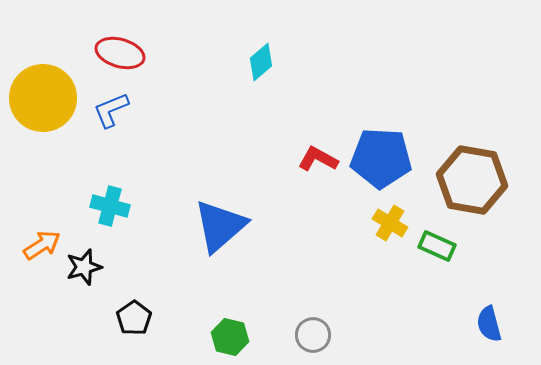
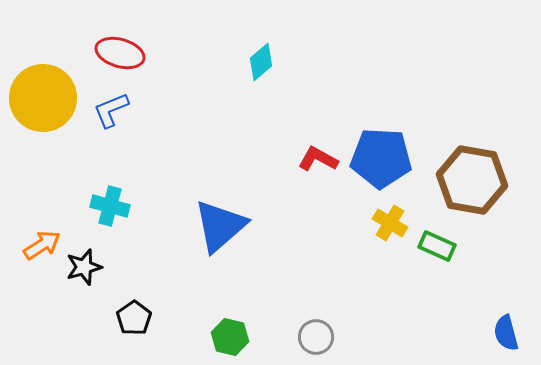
blue semicircle: moved 17 px right, 9 px down
gray circle: moved 3 px right, 2 px down
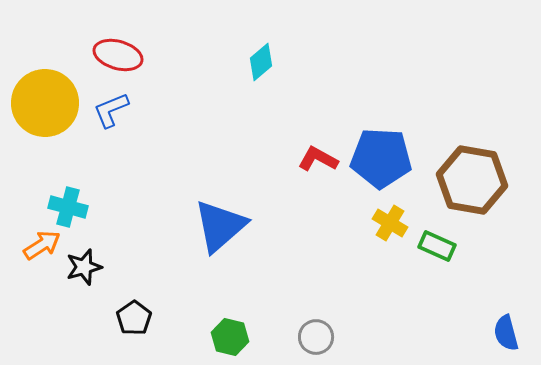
red ellipse: moved 2 px left, 2 px down
yellow circle: moved 2 px right, 5 px down
cyan cross: moved 42 px left, 1 px down
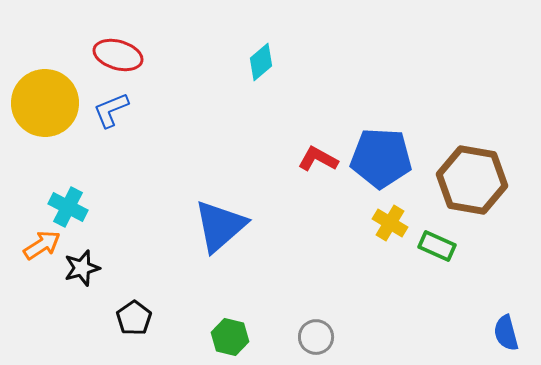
cyan cross: rotated 12 degrees clockwise
black star: moved 2 px left, 1 px down
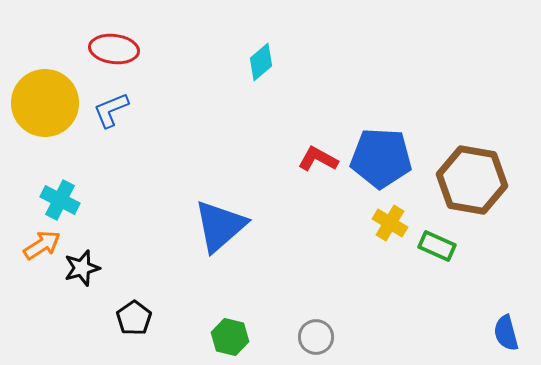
red ellipse: moved 4 px left, 6 px up; rotated 9 degrees counterclockwise
cyan cross: moved 8 px left, 7 px up
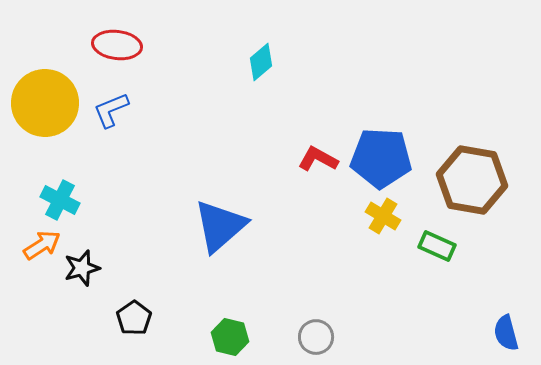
red ellipse: moved 3 px right, 4 px up
yellow cross: moved 7 px left, 7 px up
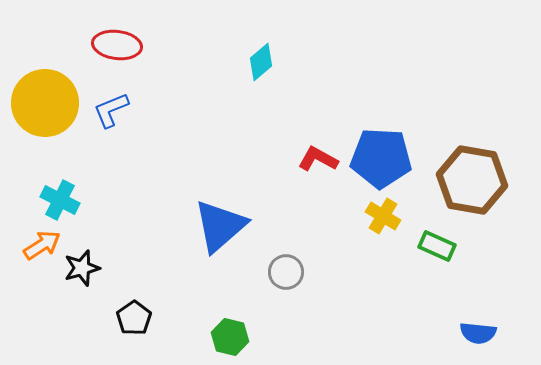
blue semicircle: moved 28 px left; rotated 69 degrees counterclockwise
gray circle: moved 30 px left, 65 px up
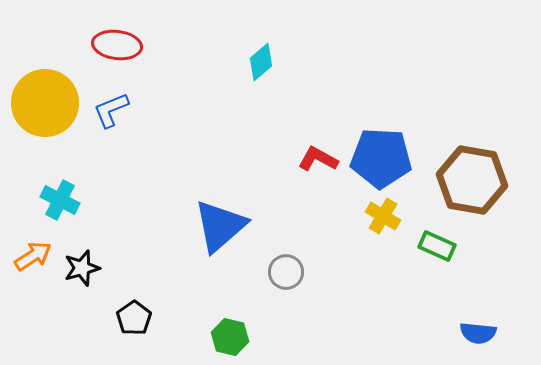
orange arrow: moved 9 px left, 11 px down
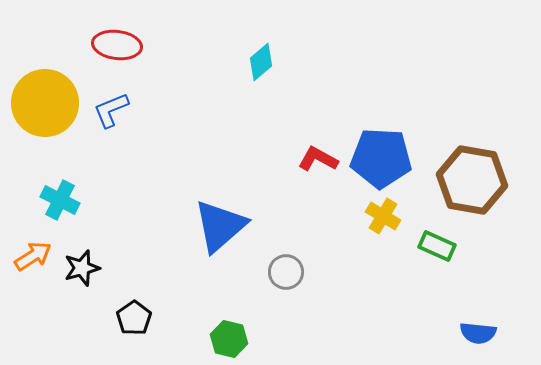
green hexagon: moved 1 px left, 2 px down
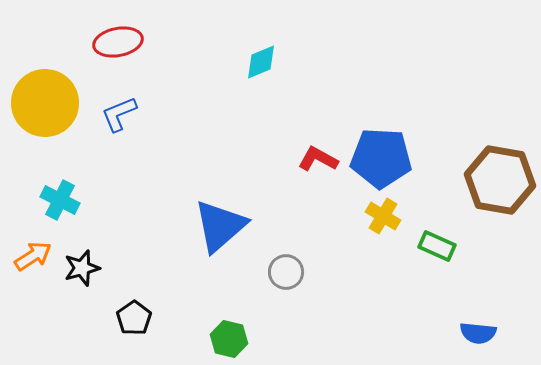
red ellipse: moved 1 px right, 3 px up; rotated 18 degrees counterclockwise
cyan diamond: rotated 18 degrees clockwise
blue L-shape: moved 8 px right, 4 px down
brown hexagon: moved 28 px right
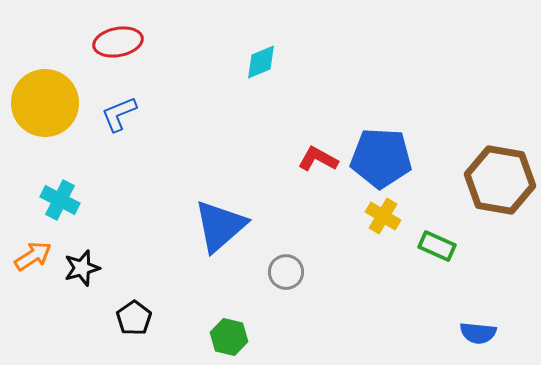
green hexagon: moved 2 px up
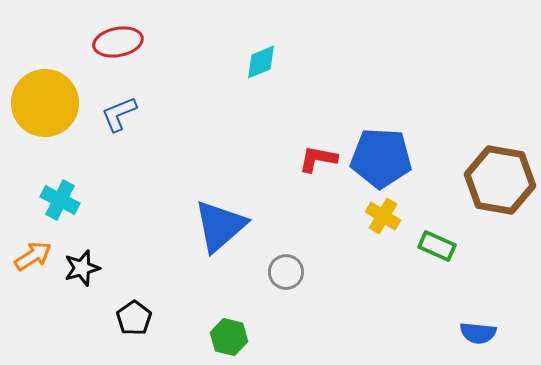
red L-shape: rotated 18 degrees counterclockwise
